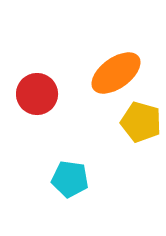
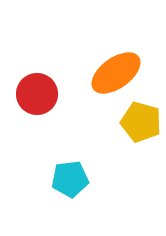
cyan pentagon: rotated 15 degrees counterclockwise
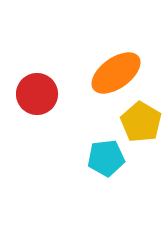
yellow pentagon: rotated 15 degrees clockwise
cyan pentagon: moved 36 px right, 21 px up
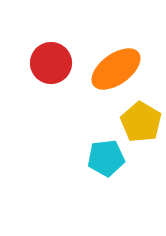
orange ellipse: moved 4 px up
red circle: moved 14 px right, 31 px up
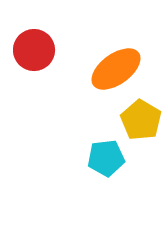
red circle: moved 17 px left, 13 px up
yellow pentagon: moved 2 px up
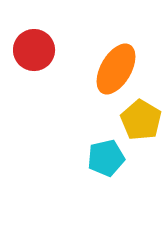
orange ellipse: rotated 24 degrees counterclockwise
cyan pentagon: rotated 6 degrees counterclockwise
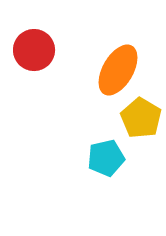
orange ellipse: moved 2 px right, 1 px down
yellow pentagon: moved 2 px up
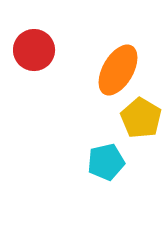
cyan pentagon: moved 4 px down
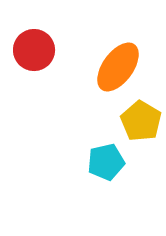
orange ellipse: moved 3 px up; rotated 6 degrees clockwise
yellow pentagon: moved 3 px down
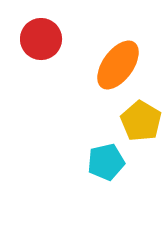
red circle: moved 7 px right, 11 px up
orange ellipse: moved 2 px up
